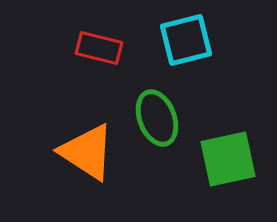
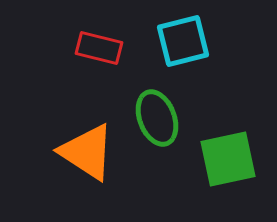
cyan square: moved 3 px left, 1 px down
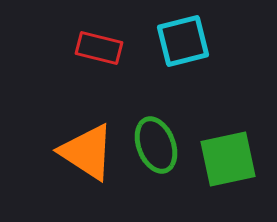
green ellipse: moved 1 px left, 27 px down
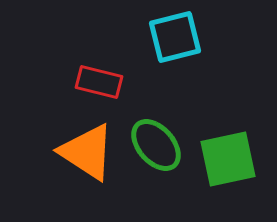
cyan square: moved 8 px left, 4 px up
red rectangle: moved 34 px down
green ellipse: rotated 20 degrees counterclockwise
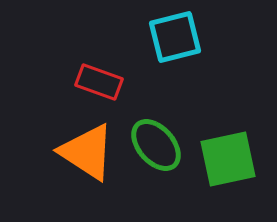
red rectangle: rotated 6 degrees clockwise
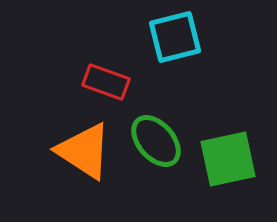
red rectangle: moved 7 px right
green ellipse: moved 4 px up
orange triangle: moved 3 px left, 1 px up
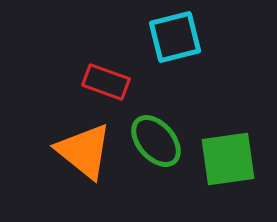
orange triangle: rotated 6 degrees clockwise
green square: rotated 4 degrees clockwise
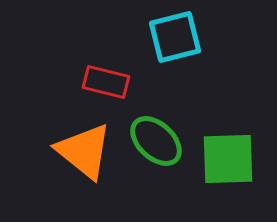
red rectangle: rotated 6 degrees counterclockwise
green ellipse: rotated 6 degrees counterclockwise
green square: rotated 6 degrees clockwise
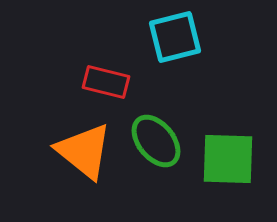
green ellipse: rotated 8 degrees clockwise
green square: rotated 4 degrees clockwise
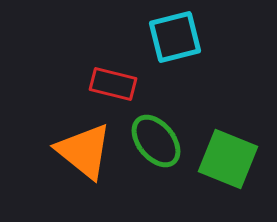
red rectangle: moved 7 px right, 2 px down
green square: rotated 20 degrees clockwise
